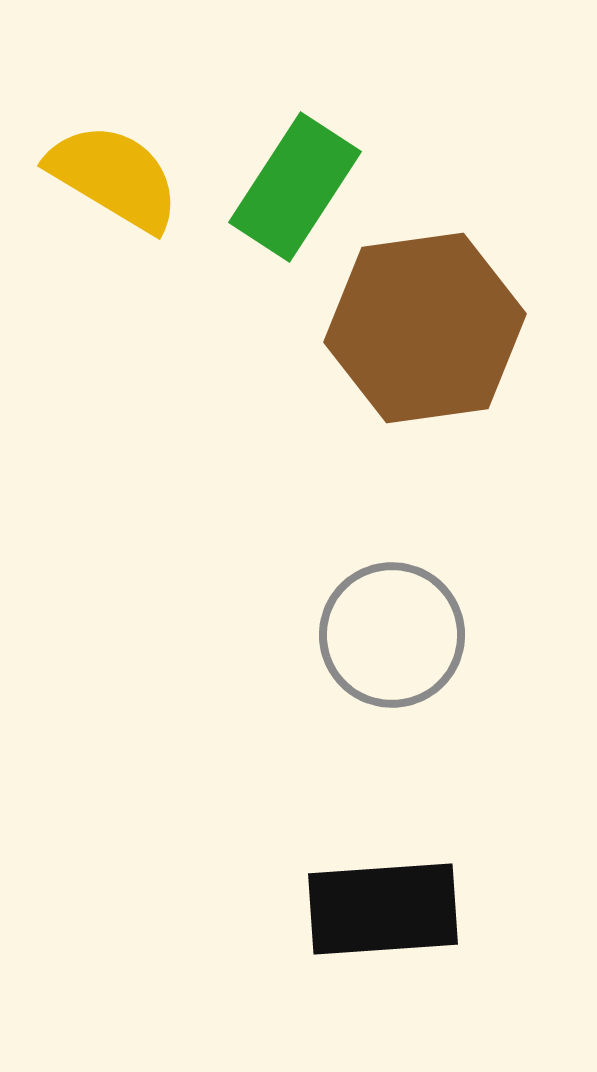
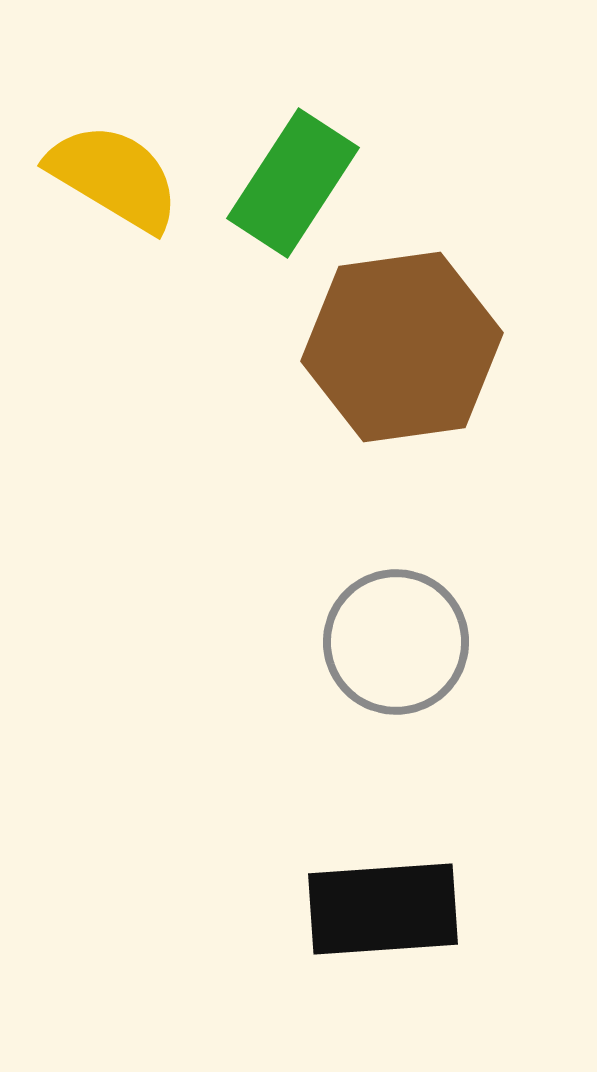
green rectangle: moved 2 px left, 4 px up
brown hexagon: moved 23 px left, 19 px down
gray circle: moved 4 px right, 7 px down
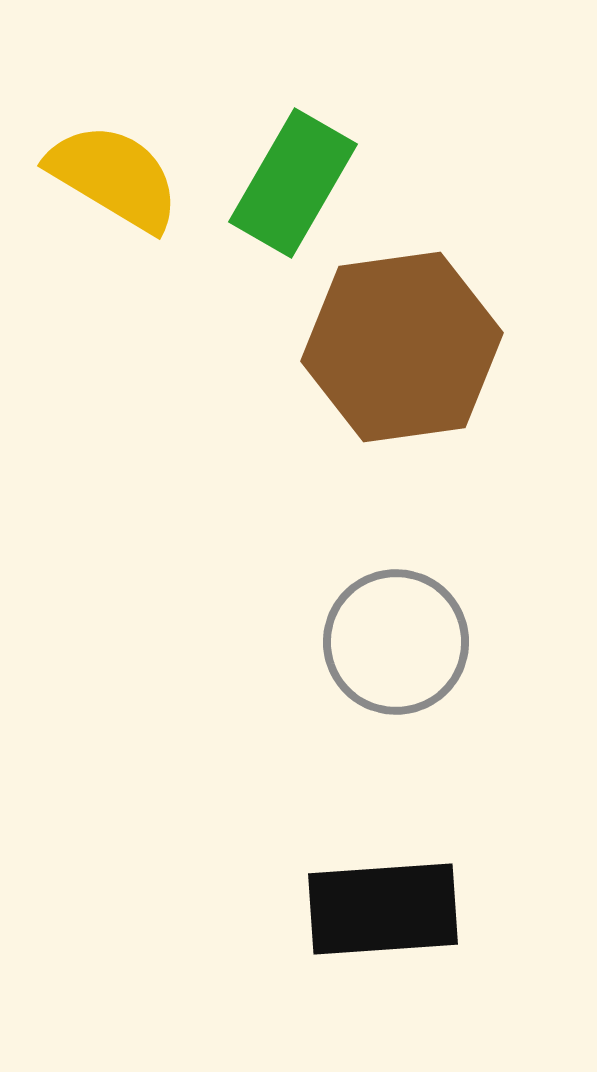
green rectangle: rotated 3 degrees counterclockwise
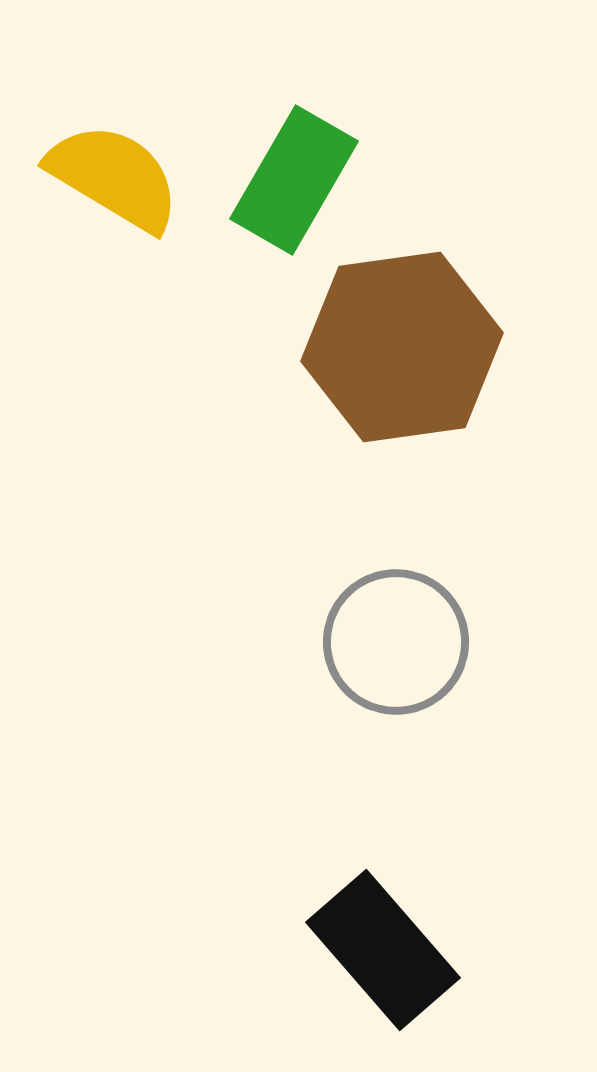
green rectangle: moved 1 px right, 3 px up
black rectangle: moved 41 px down; rotated 53 degrees clockwise
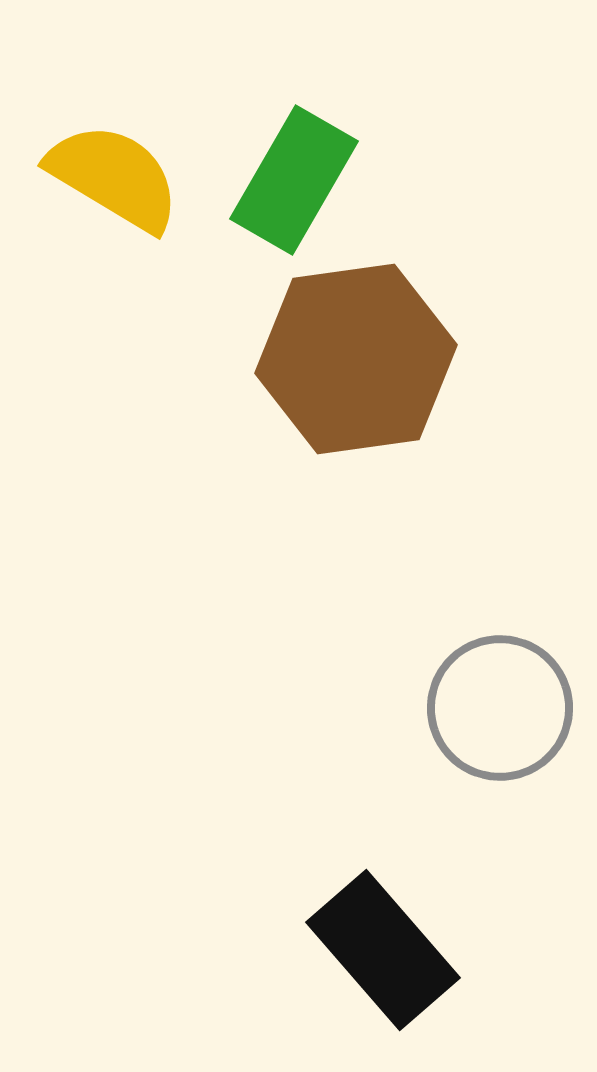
brown hexagon: moved 46 px left, 12 px down
gray circle: moved 104 px right, 66 px down
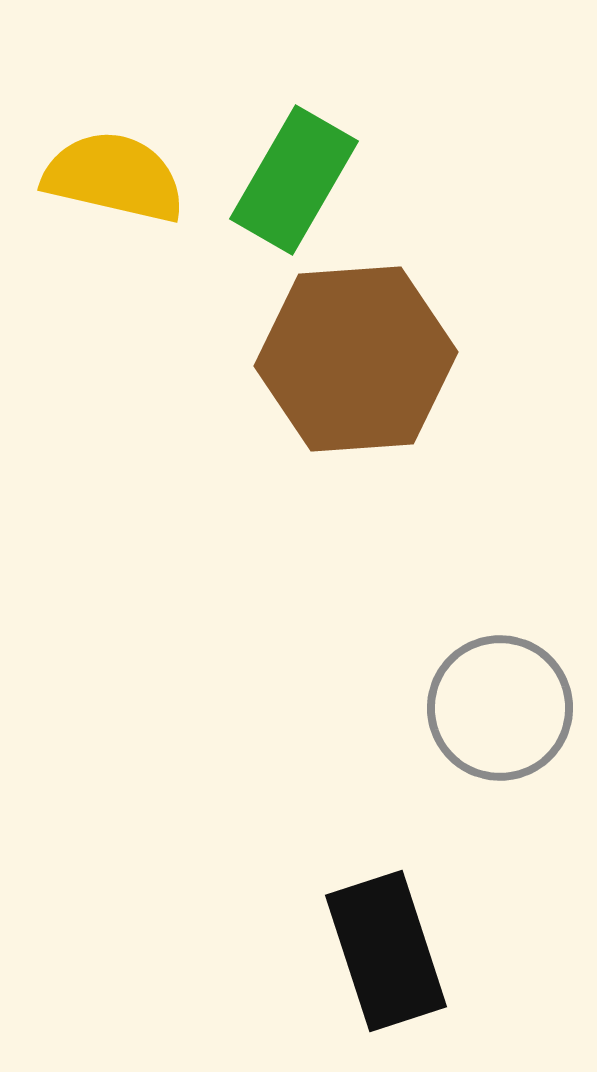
yellow semicircle: rotated 18 degrees counterclockwise
brown hexagon: rotated 4 degrees clockwise
black rectangle: moved 3 px right, 1 px down; rotated 23 degrees clockwise
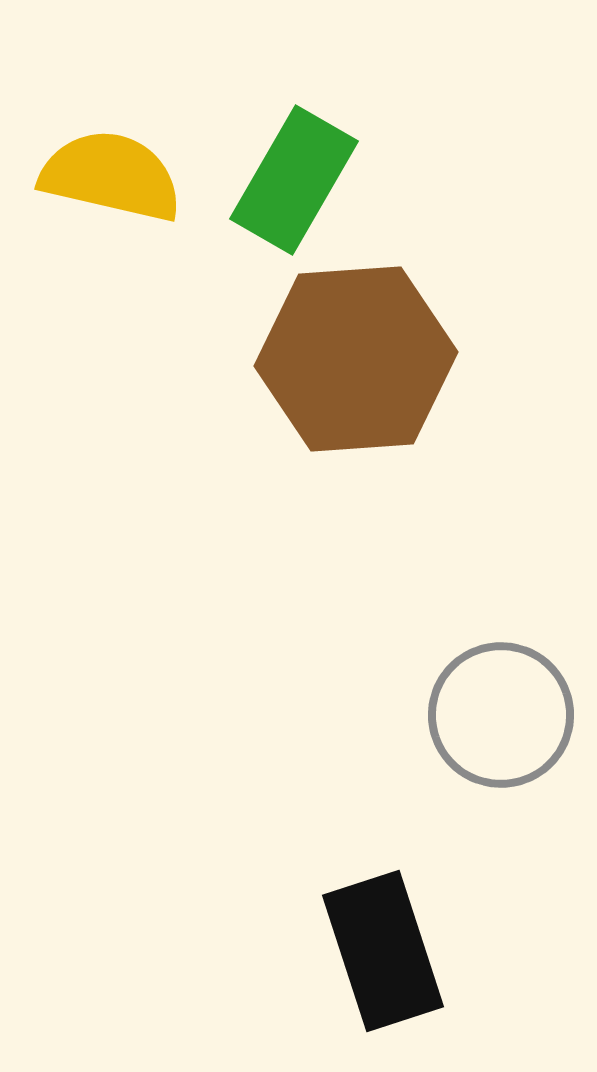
yellow semicircle: moved 3 px left, 1 px up
gray circle: moved 1 px right, 7 px down
black rectangle: moved 3 px left
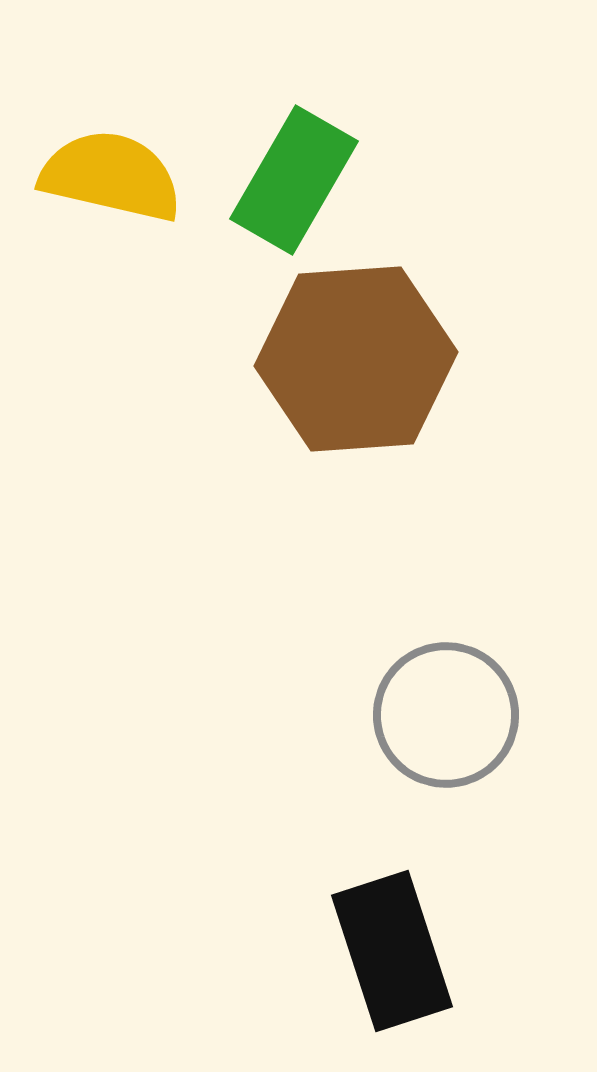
gray circle: moved 55 px left
black rectangle: moved 9 px right
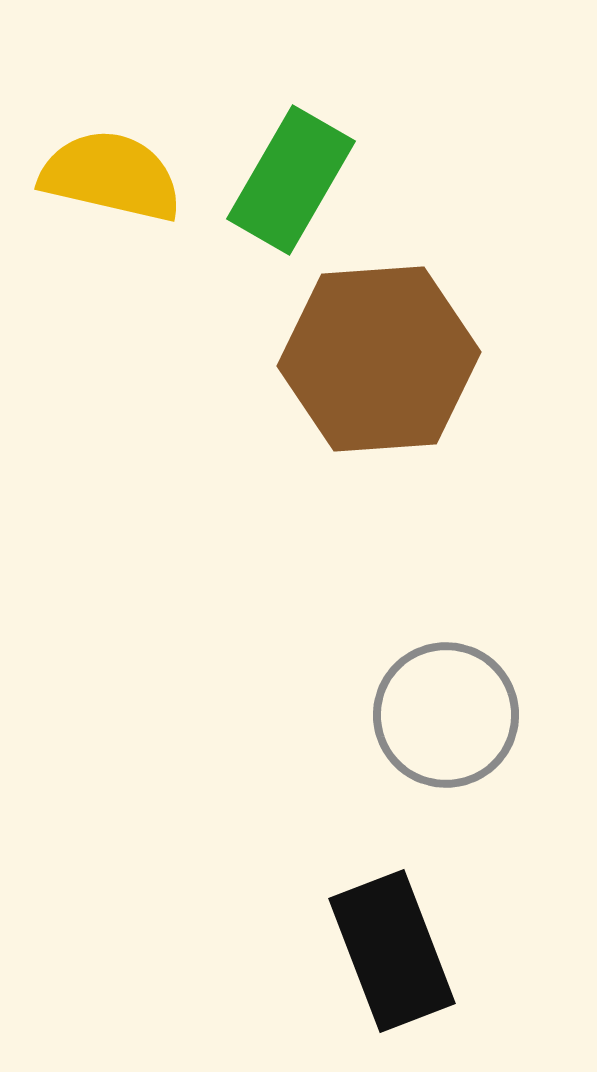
green rectangle: moved 3 px left
brown hexagon: moved 23 px right
black rectangle: rotated 3 degrees counterclockwise
